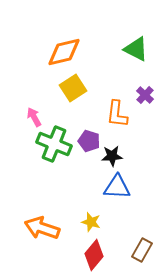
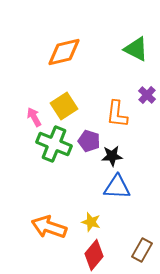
yellow square: moved 9 px left, 18 px down
purple cross: moved 2 px right
orange arrow: moved 7 px right, 1 px up
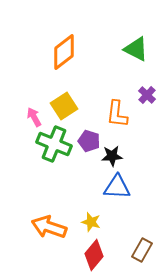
orange diamond: rotated 24 degrees counterclockwise
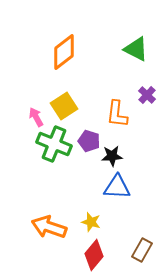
pink arrow: moved 2 px right
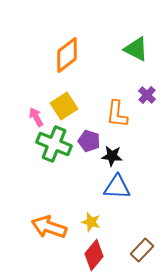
orange diamond: moved 3 px right, 3 px down
black star: rotated 10 degrees clockwise
brown rectangle: rotated 15 degrees clockwise
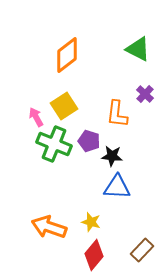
green triangle: moved 2 px right
purple cross: moved 2 px left, 1 px up
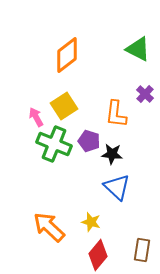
orange L-shape: moved 1 px left
black star: moved 2 px up
blue triangle: rotated 40 degrees clockwise
orange arrow: rotated 24 degrees clockwise
brown rectangle: rotated 35 degrees counterclockwise
red diamond: moved 4 px right
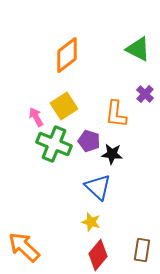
blue triangle: moved 19 px left
orange arrow: moved 25 px left, 20 px down
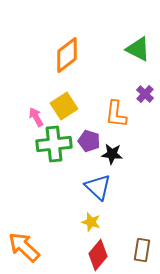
green cross: rotated 28 degrees counterclockwise
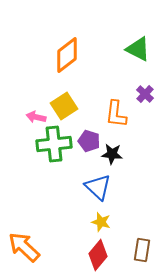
pink arrow: rotated 48 degrees counterclockwise
yellow star: moved 10 px right
